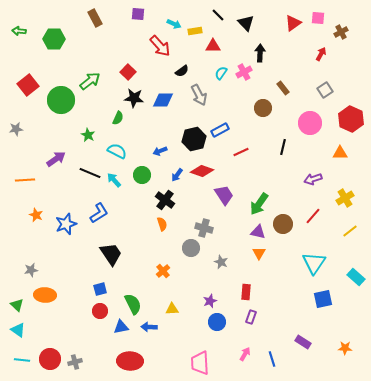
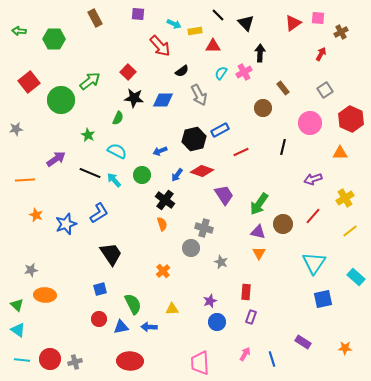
red square at (28, 85): moved 1 px right, 3 px up
red circle at (100, 311): moved 1 px left, 8 px down
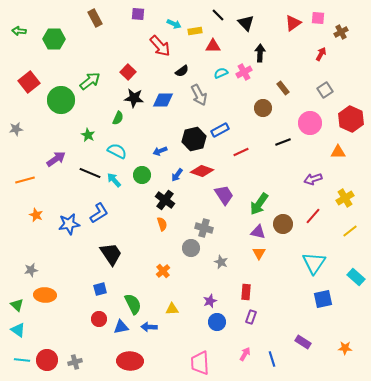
cyan semicircle at (221, 73): rotated 32 degrees clockwise
black line at (283, 147): moved 5 px up; rotated 56 degrees clockwise
orange triangle at (340, 153): moved 2 px left, 1 px up
orange line at (25, 180): rotated 12 degrees counterclockwise
blue star at (66, 224): moved 3 px right; rotated 10 degrees clockwise
red circle at (50, 359): moved 3 px left, 1 px down
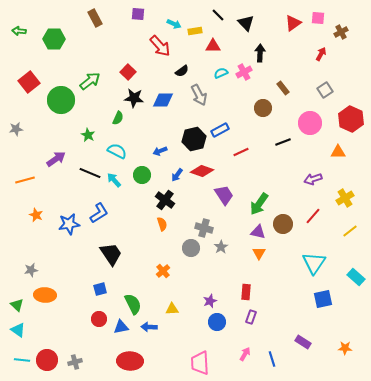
gray star at (221, 262): moved 15 px up; rotated 16 degrees clockwise
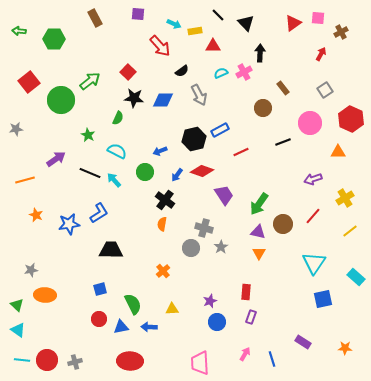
green circle at (142, 175): moved 3 px right, 3 px up
orange semicircle at (162, 224): rotated 152 degrees counterclockwise
black trapezoid at (111, 254): moved 4 px up; rotated 55 degrees counterclockwise
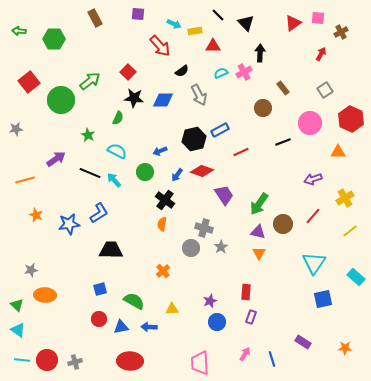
green semicircle at (133, 304): moved 1 px right, 3 px up; rotated 35 degrees counterclockwise
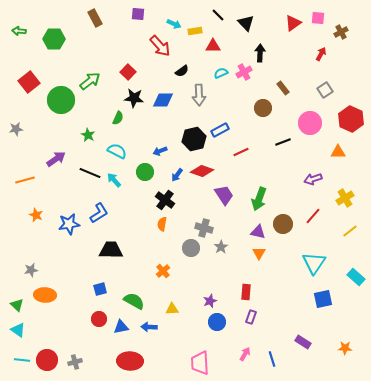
gray arrow at (199, 95): rotated 25 degrees clockwise
green arrow at (259, 204): moved 5 px up; rotated 15 degrees counterclockwise
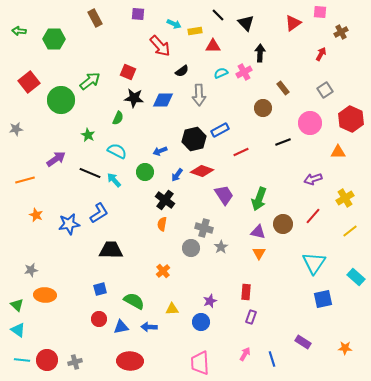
pink square at (318, 18): moved 2 px right, 6 px up
red square at (128, 72): rotated 21 degrees counterclockwise
blue circle at (217, 322): moved 16 px left
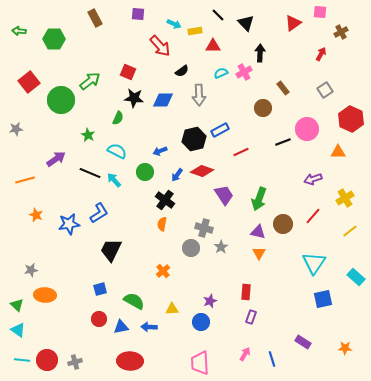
pink circle at (310, 123): moved 3 px left, 6 px down
black trapezoid at (111, 250): rotated 65 degrees counterclockwise
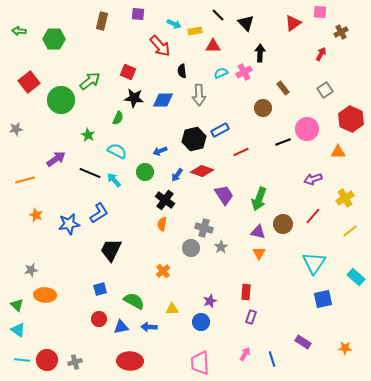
brown rectangle at (95, 18): moved 7 px right, 3 px down; rotated 42 degrees clockwise
black semicircle at (182, 71): rotated 120 degrees clockwise
